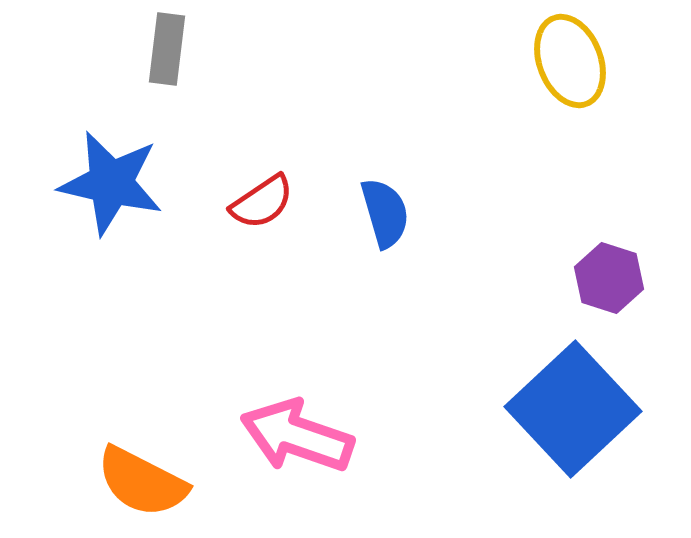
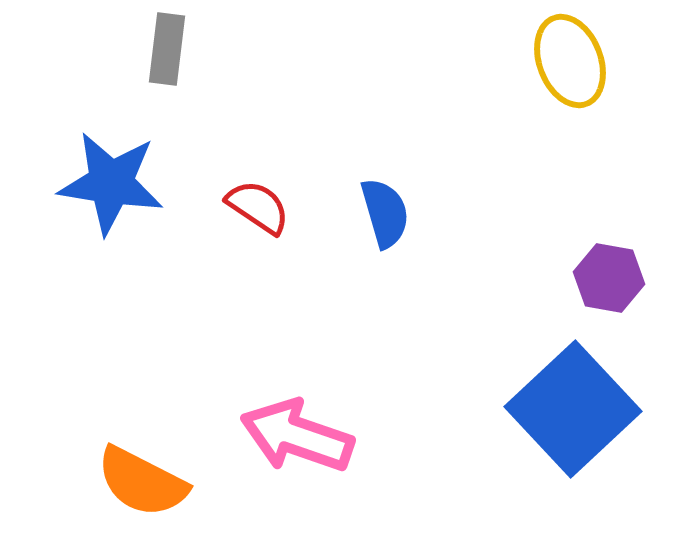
blue star: rotated 4 degrees counterclockwise
red semicircle: moved 4 px left, 5 px down; rotated 112 degrees counterclockwise
purple hexagon: rotated 8 degrees counterclockwise
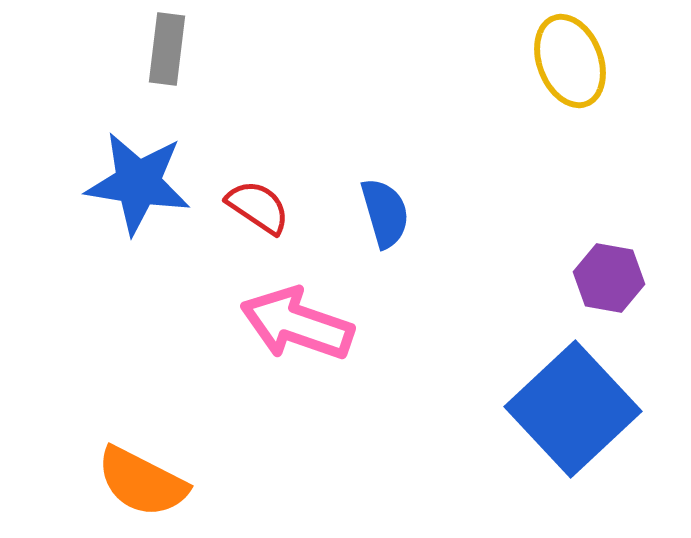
blue star: moved 27 px right
pink arrow: moved 112 px up
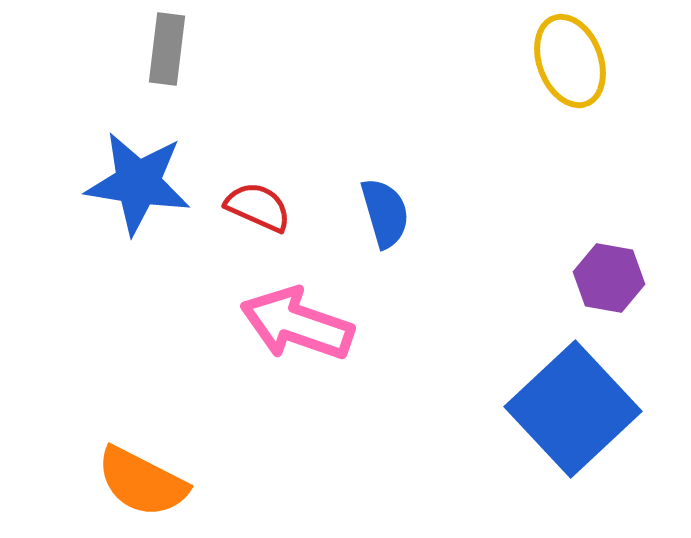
red semicircle: rotated 10 degrees counterclockwise
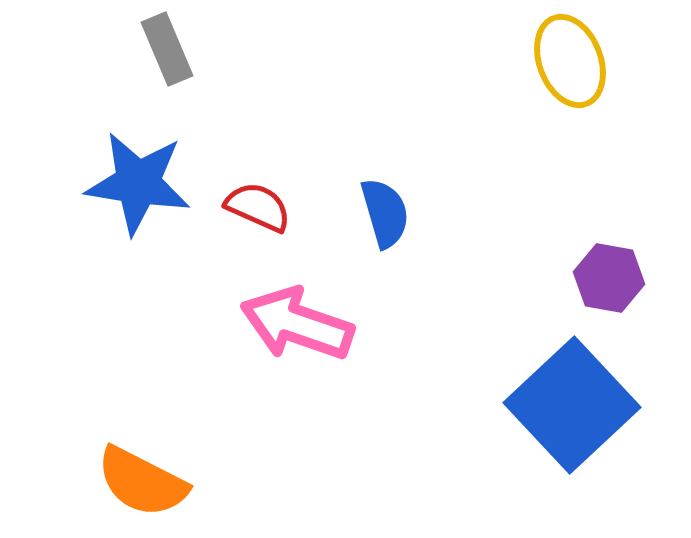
gray rectangle: rotated 30 degrees counterclockwise
blue square: moved 1 px left, 4 px up
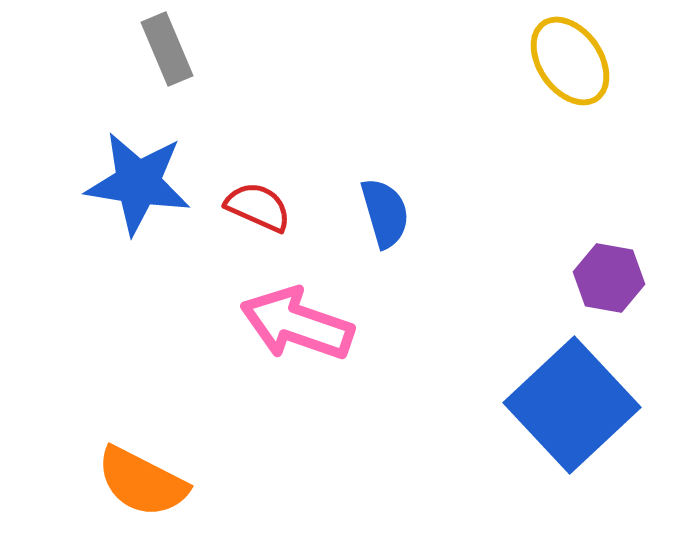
yellow ellipse: rotated 14 degrees counterclockwise
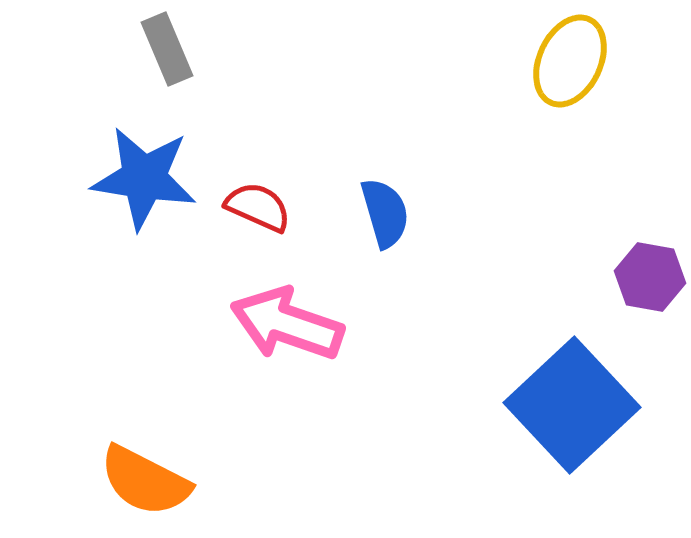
yellow ellipse: rotated 60 degrees clockwise
blue star: moved 6 px right, 5 px up
purple hexagon: moved 41 px right, 1 px up
pink arrow: moved 10 px left
orange semicircle: moved 3 px right, 1 px up
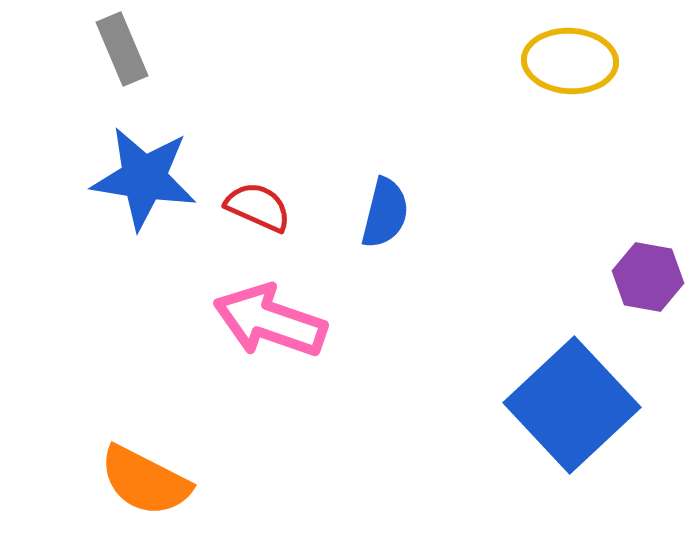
gray rectangle: moved 45 px left
yellow ellipse: rotated 68 degrees clockwise
blue semicircle: rotated 30 degrees clockwise
purple hexagon: moved 2 px left
pink arrow: moved 17 px left, 3 px up
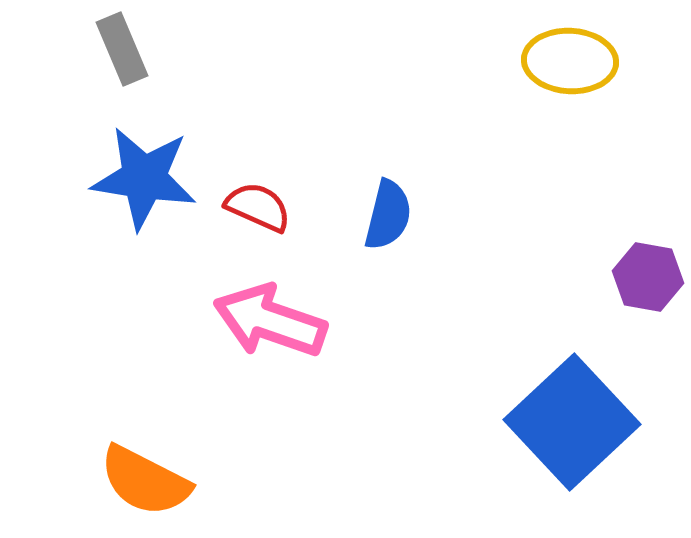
blue semicircle: moved 3 px right, 2 px down
blue square: moved 17 px down
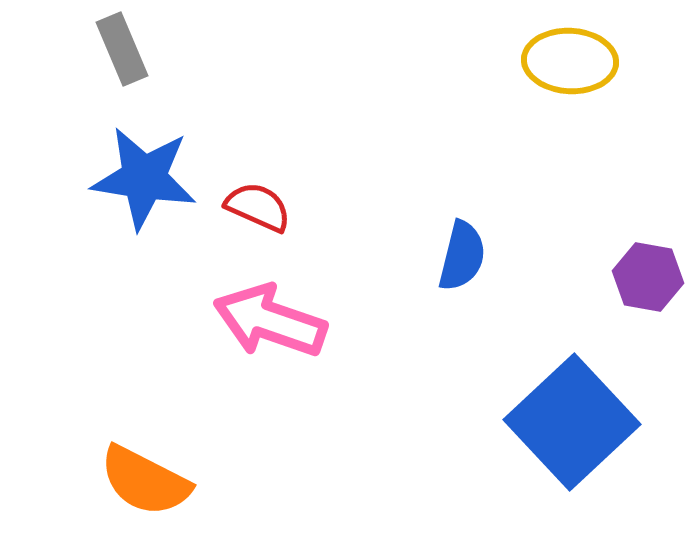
blue semicircle: moved 74 px right, 41 px down
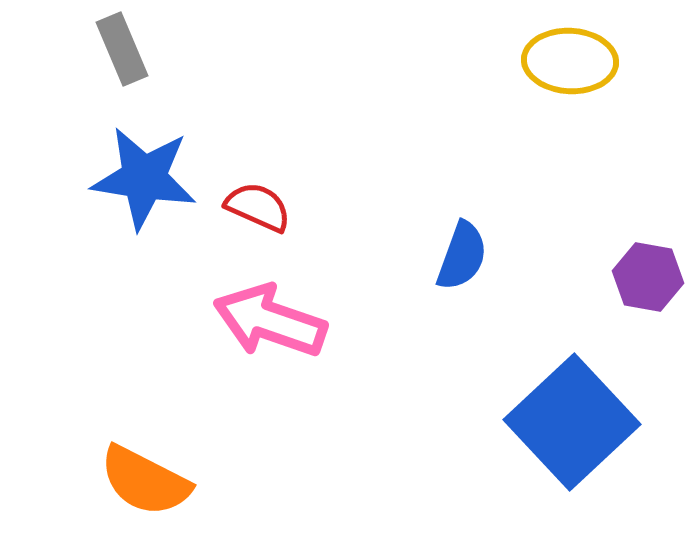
blue semicircle: rotated 6 degrees clockwise
